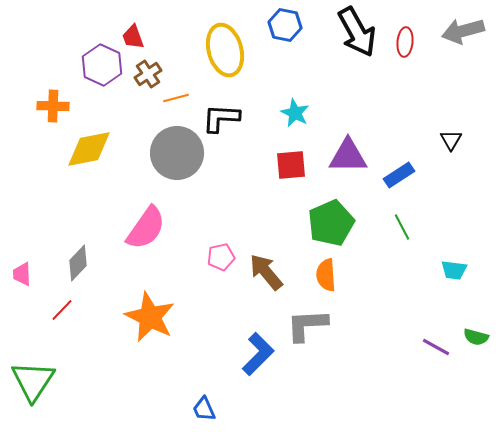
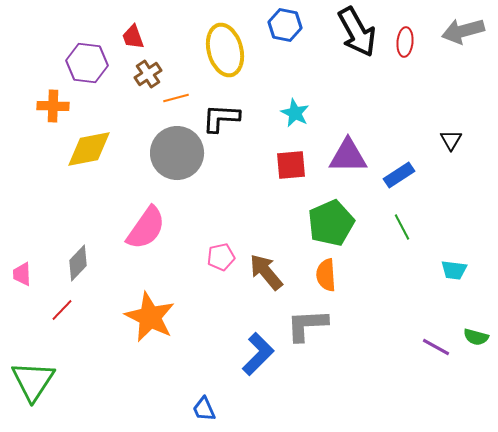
purple hexagon: moved 15 px left, 2 px up; rotated 18 degrees counterclockwise
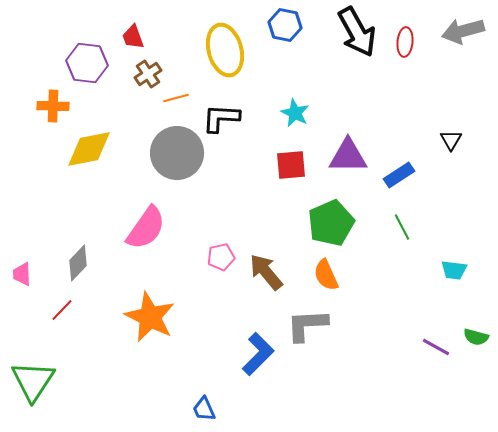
orange semicircle: rotated 20 degrees counterclockwise
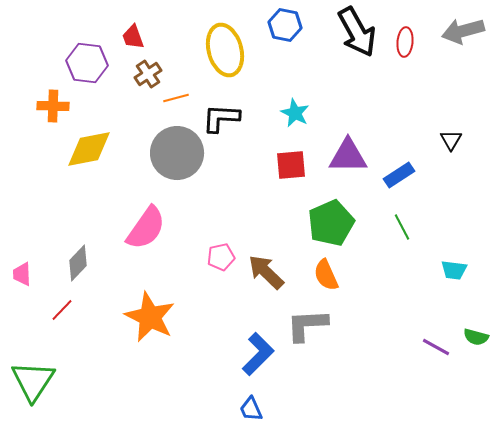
brown arrow: rotated 6 degrees counterclockwise
blue trapezoid: moved 47 px right
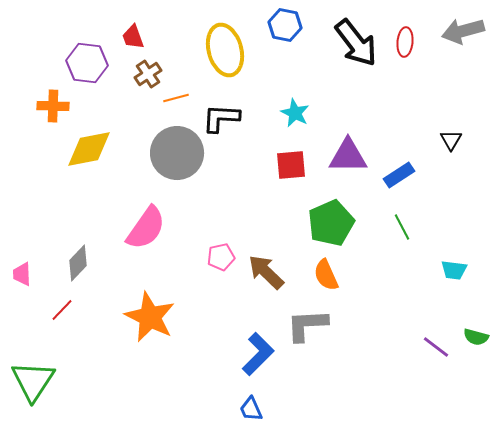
black arrow: moved 1 px left, 11 px down; rotated 9 degrees counterclockwise
purple line: rotated 8 degrees clockwise
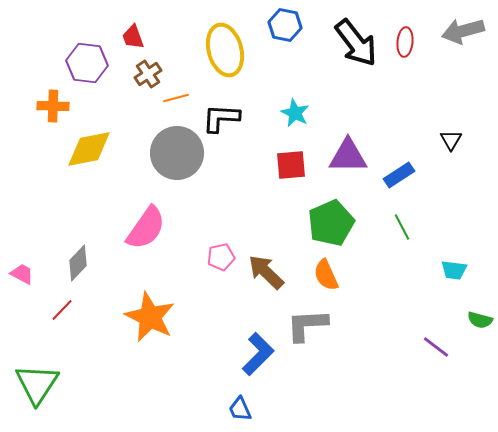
pink trapezoid: rotated 120 degrees clockwise
green semicircle: moved 4 px right, 17 px up
green triangle: moved 4 px right, 3 px down
blue trapezoid: moved 11 px left
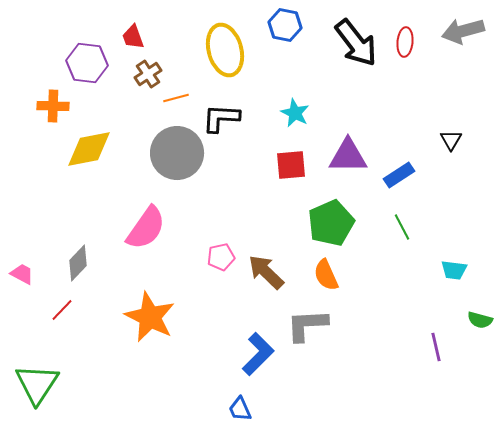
purple line: rotated 40 degrees clockwise
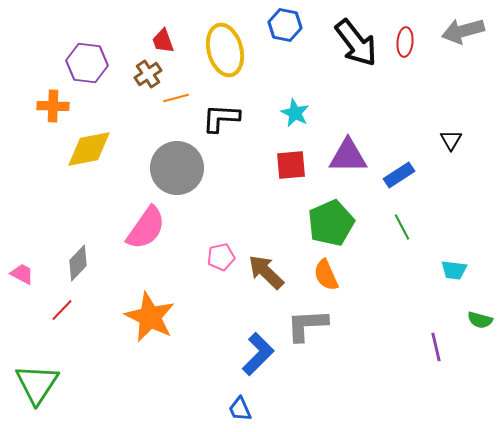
red trapezoid: moved 30 px right, 4 px down
gray circle: moved 15 px down
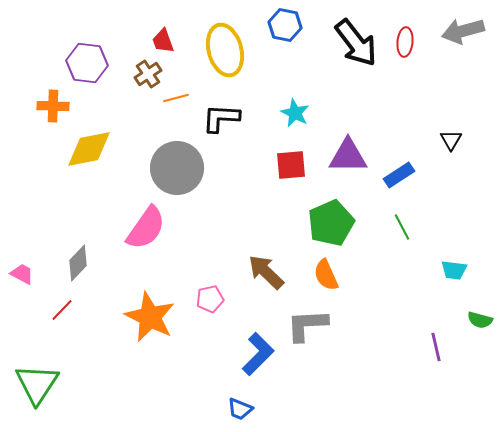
pink pentagon: moved 11 px left, 42 px down
blue trapezoid: rotated 44 degrees counterclockwise
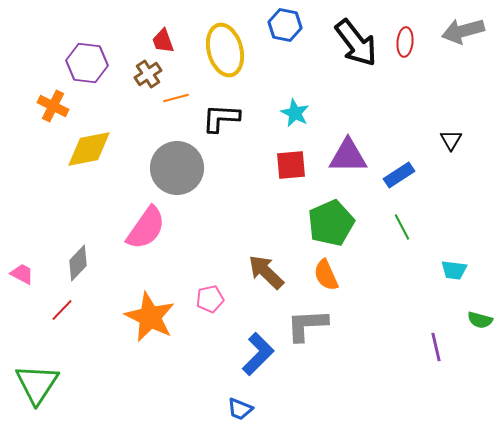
orange cross: rotated 24 degrees clockwise
